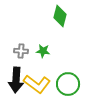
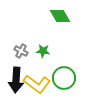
green diamond: rotated 45 degrees counterclockwise
gray cross: rotated 24 degrees clockwise
green circle: moved 4 px left, 6 px up
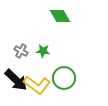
black arrow: rotated 50 degrees counterclockwise
yellow L-shape: moved 1 px down
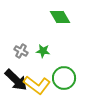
green diamond: moved 1 px down
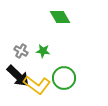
black arrow: moved 2 px right, 4 px up
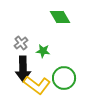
gray cross: moved 8 px up; rotated 24 degrees clockwise
black arrow: moved 5 px right, 7 px up; rotated 45 degrees clockwise
